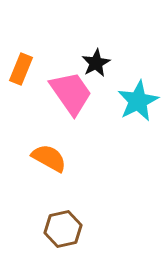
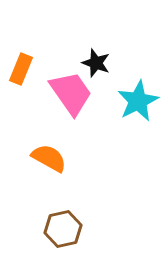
black star: rotated 24 degrees counterclockwise
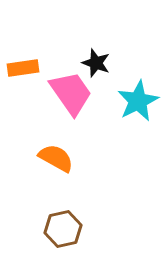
orange rectangle: moved 2 px right, 1 px up; rotated 60 degrees clockwise
orange semicircle: moved 7 px right
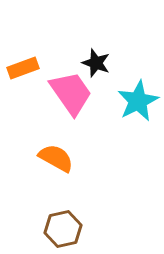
orange rectangle: rotated 12 degrees counterclockwise
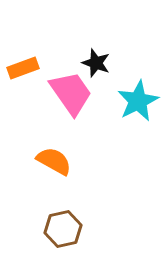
orange semicircle: moved 2 px left, 3 px down
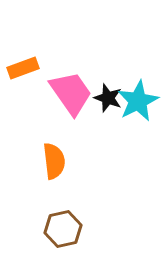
black star: moved 12 px right, 35 px down
orange semicircle: rotated 54 degrees clockwise
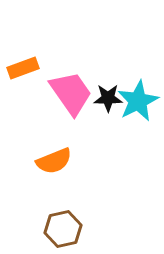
black star: rotated 20 degrees counterclockwise
orange semicircle: rotated 75 degrees clockwise
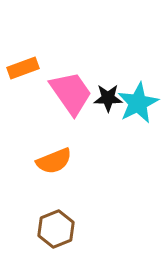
cyan star: moved 2 px down
brown hexagon: moved 7 px left; rotated 9 degrees counterclockwise
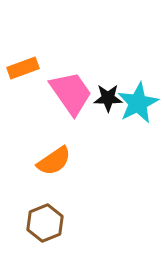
orange semicircle: rotated 12 degrees counterclockwise
brown hexagon: moved 11 px left, 6 px up
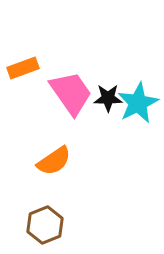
brown hexagon: moved 2 px down
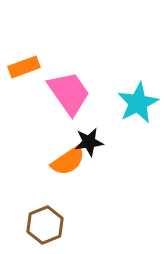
orange rectangle: moved 1 px right, 1 px up
pink trapezoid: moved 2 px left
black star: moved 19 px left, 44 px down; rotated 8 degrees counterclockwise
orange semicircle: moved 14 px right
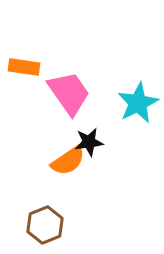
orange rectangle: rotated 28 degrees clockwise
